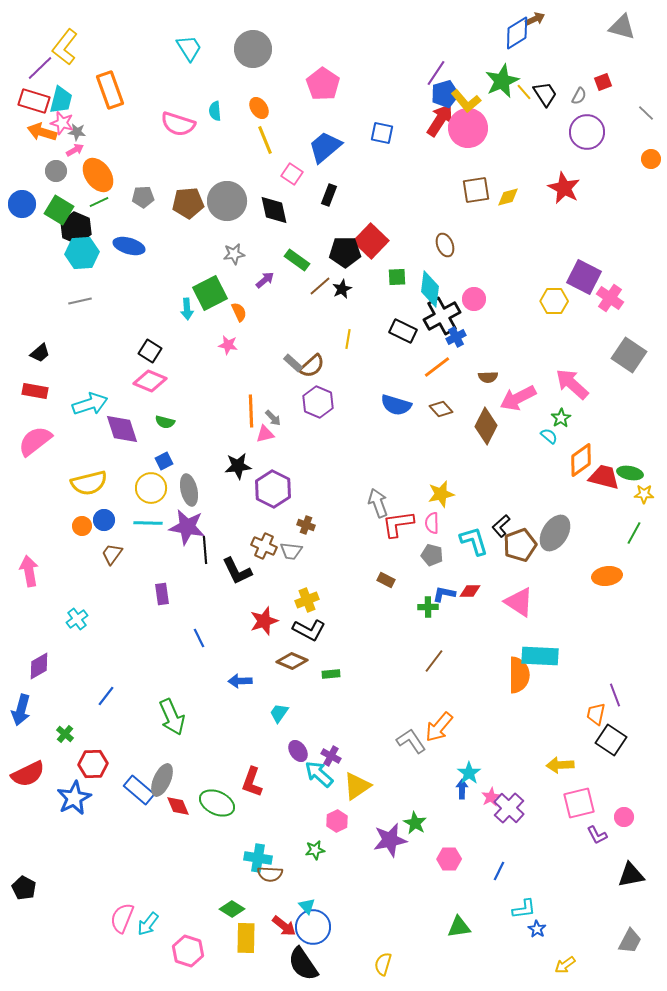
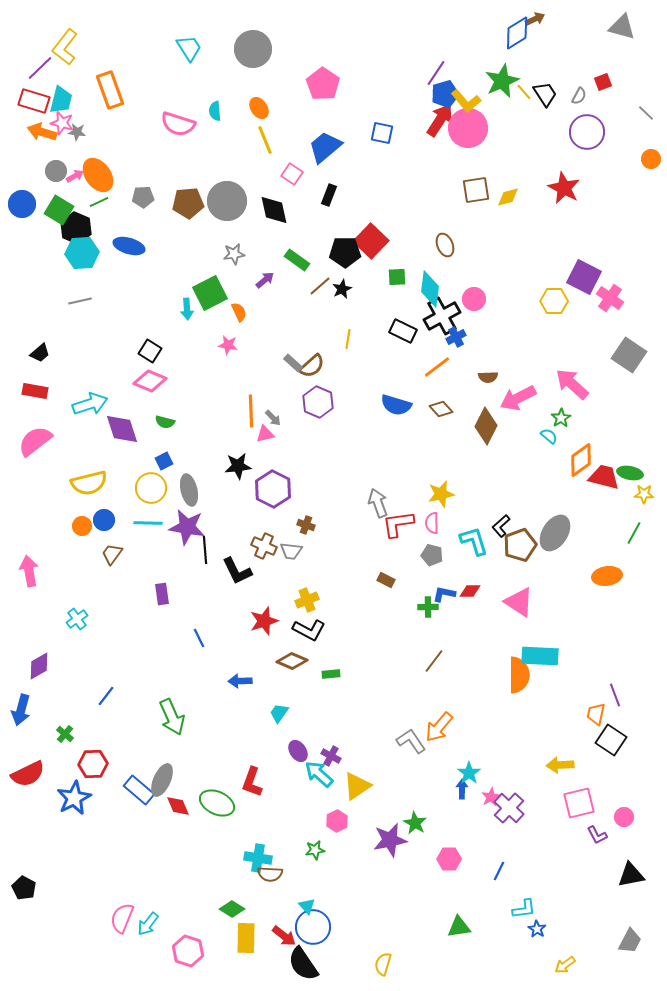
pink arrow at (75, 150): moved 26 px down
red arrow at (284, 926): moved 10 px down
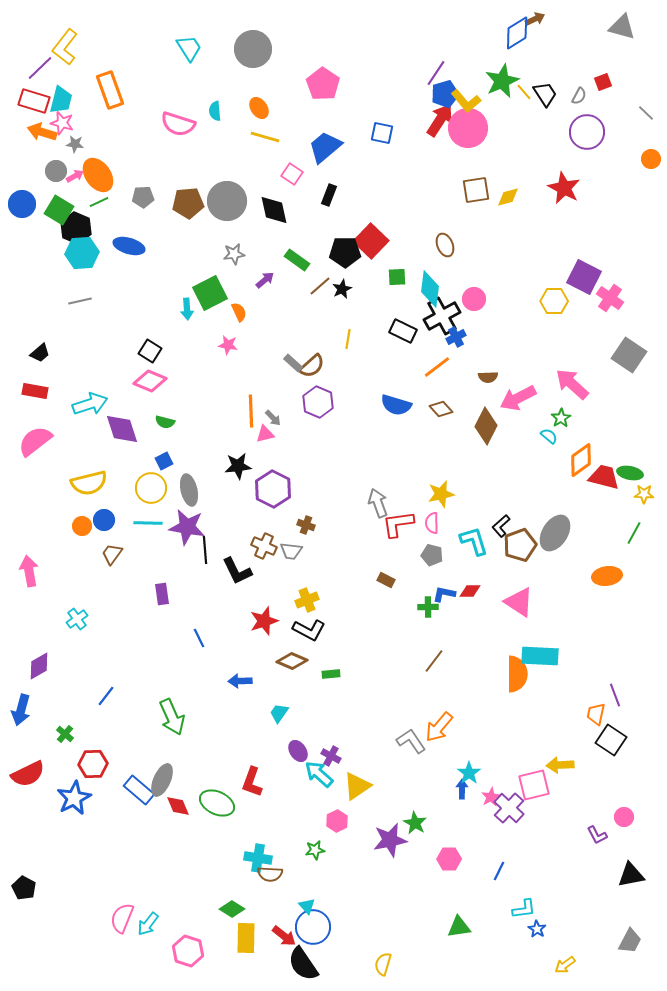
gray star at (77, 132): moved 2 px left, 12 px down
yellow line at (265, 140): moved 3 px up; rotated 52 degrees counterclockwise
orange semicircle at (519, 675): moved 2 px left, 1 px up
pink square at (579, 803): moved 45 px left, 18 px up
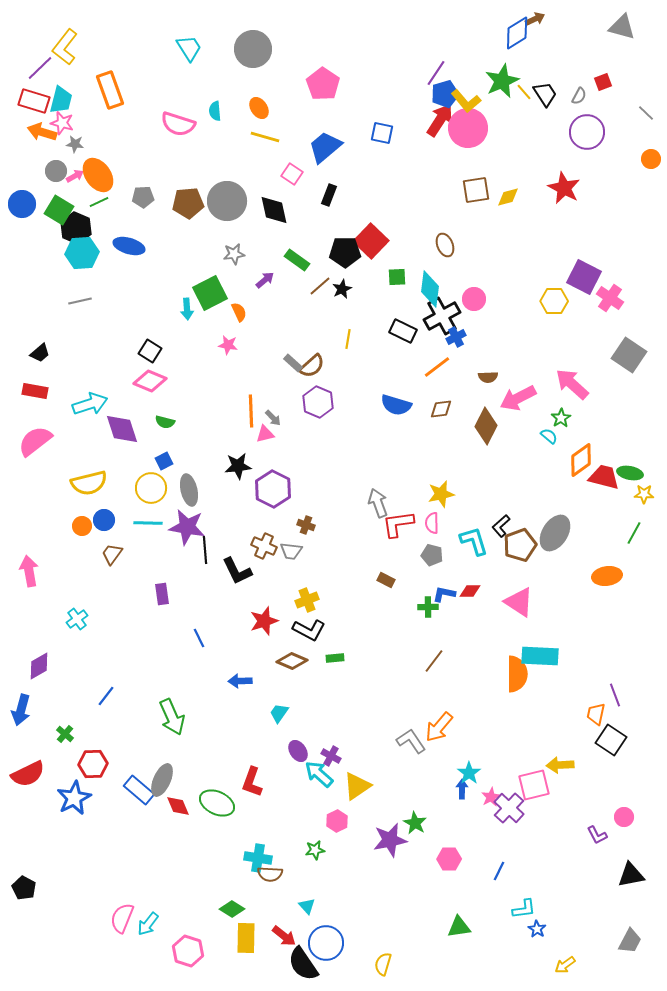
brown diamond at (441, 409): rotated 55 degrees counterclockwise
green rectangle at (331, 674): moved 4 px right, 16 px up
blue circle at (313, 927): moved 13 px right, 16 px down
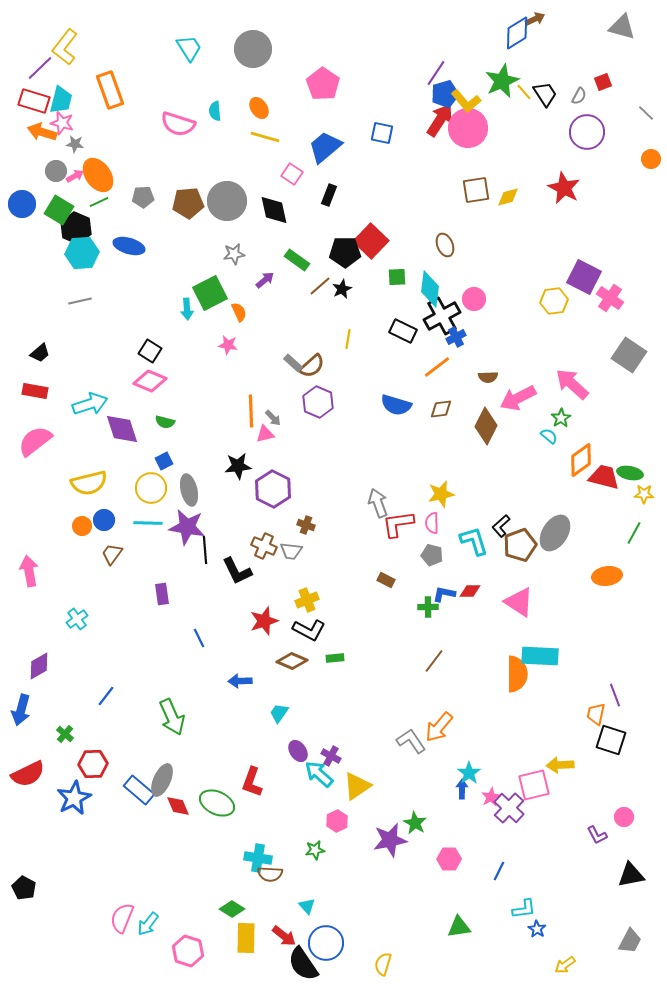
yellow hexagon at (554, 301): rotated 8 degrees counterclockwise
black square at (611, 740): rotated 16 degrees counterclockwise
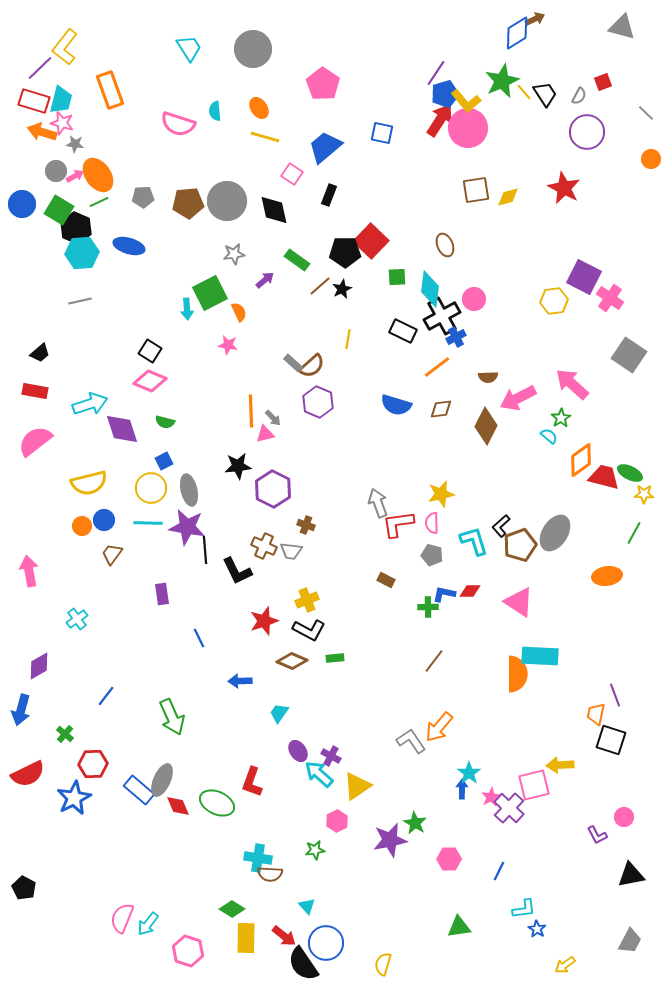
green ellipse at (630, 473): rotated 15 degrees clockwise
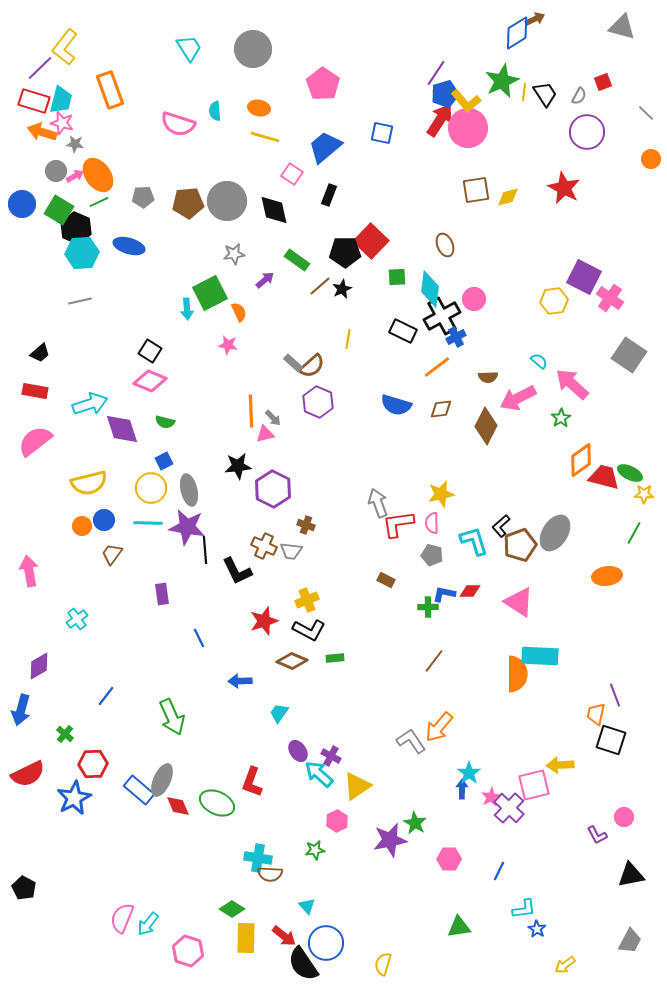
yellow line at (524, 92): rotated 48 degrees clockwise
orange ellipse at (259, 108): rotated 45 degrees counterclockwise
cyan semicircle at (549, 436): moved 10 px left, 75 px up
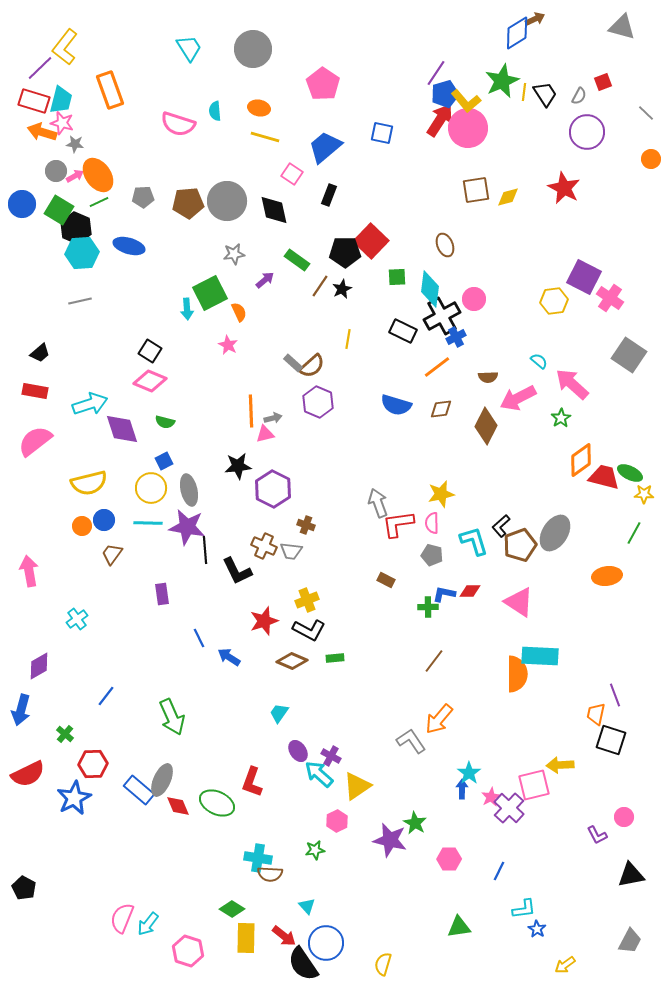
brown line at (320, 286): rotated 15 degrees counterclockwise
pink star at (228, 345): rotated 18 degrees clockwise
gray arrow at (273, 418): rotated 60 degrees counterclockwise
blue arrow at (240, 681): moved 11 px left, 24 px up; rotated 35 degrees clockwise
orange arrow at (439, 727): moved 8 px up
purple star at (390, 840): rotated 24 degrees clockwise
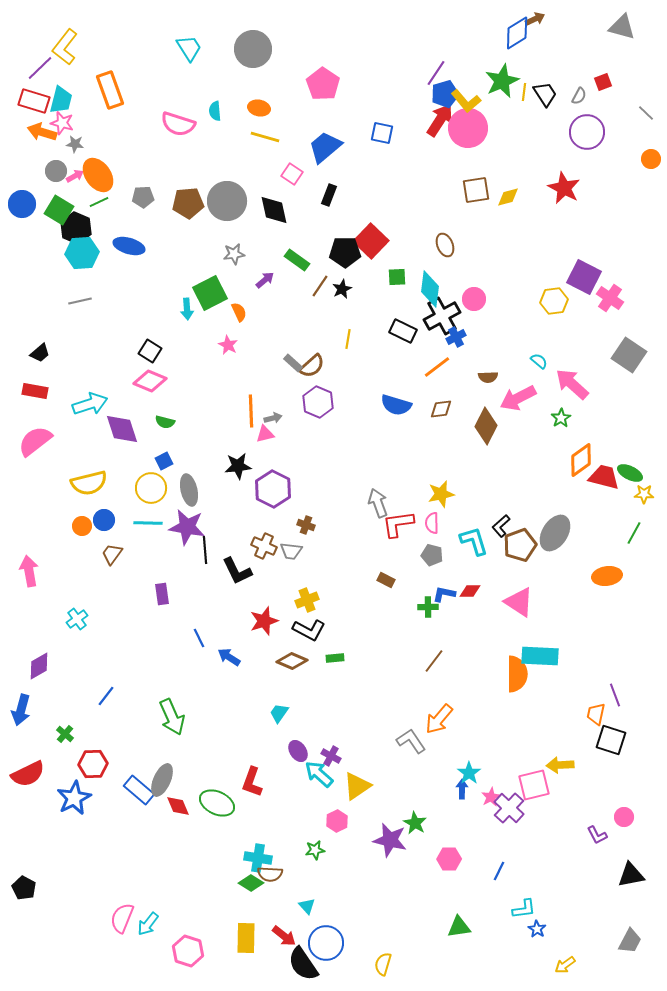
green diamond at (232, 909): moved 19 px right, 26 px up
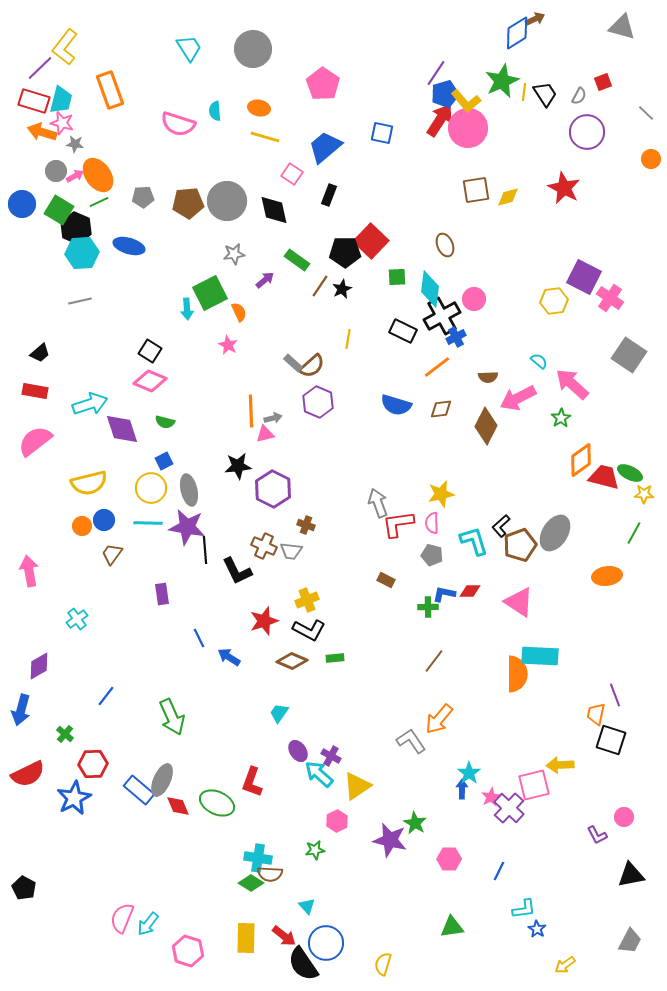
green triangle at (459, 927): moved 7 px left
